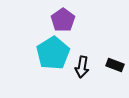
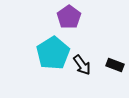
purple pentagon: moved 6 px right, 3 px up
black arrow: moved 2 px up; rotated 45 degrees counterclockwise
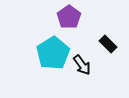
black rectangle: moved 7 px left, 21 px up; rotated 24 degrees clockwise
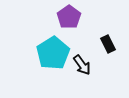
black rectangle: rotated 18 degrees clockwise
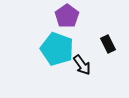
purple pentagon: moved 2 px left, 1 px up
cyan pentagon: moved 4 px right, 4 px up; rotated 20 degrees counterclockwise
